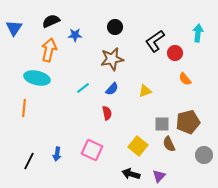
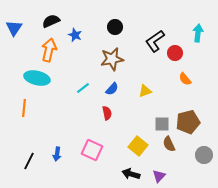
blue star: rotated 24 degrees clockwise
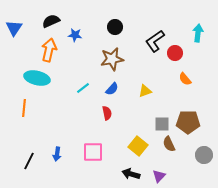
blue star: rotated 16 degrees counterclockwise
brown pentagon: rotated 15 degrees clockwise
pink square: moved 1 px right, 2 px down; rotated 25 degrees counterclockwise
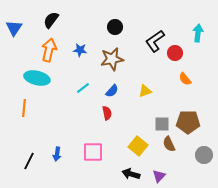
black semicircle: moved 1 px up; rotated 30 degrees counterclockwise
blue star: moved 5 px right, 15 px down
blue semicircle: moved 2 px down
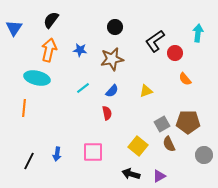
yellow triangle: moved 1 px right
gray square: rotated 28 degrees counterclockwise
purple triangle: rotated 16 degrees clockwise
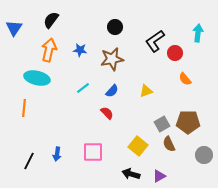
red semicircle: rotated 32 degrees counterclockwise
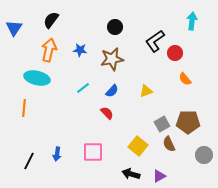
cyan arrow: moved 6 px left, 12 px up
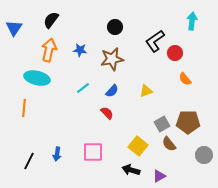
brown semicircle: rotated 14 degrees counterclockwise
black arrow: moved 4 px up
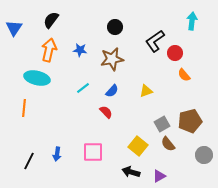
orange semicircle: moved 1 px left, 4 px up
red semicircle: moved 1 px left, 1 px up
brown pentagon: moved 2 px right, 1 px up; rotated 15 degrees counterclockwise
brown semicircle: moved 1 px left
black arrow: moved 2 px down
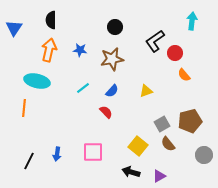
black semicircle: rotated 36 degrees counterclockwise
cyan ellipse: moved 3 px down
